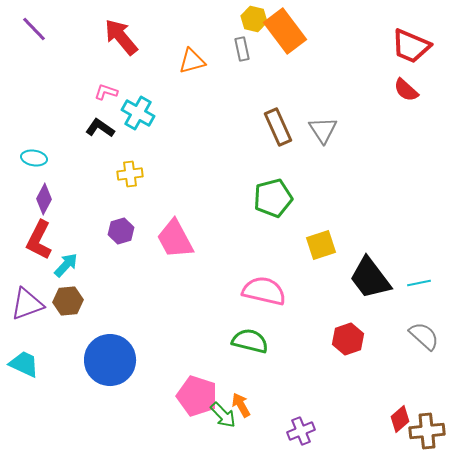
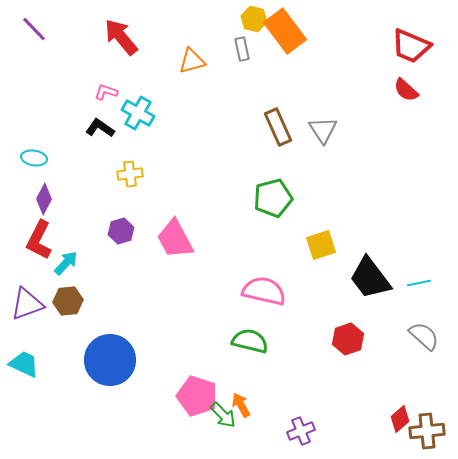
cyan arrow: moved 2 px up
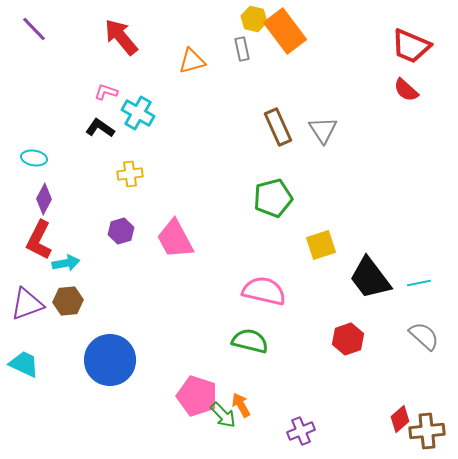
cyan arrow: rotated 36 degrees clockwise
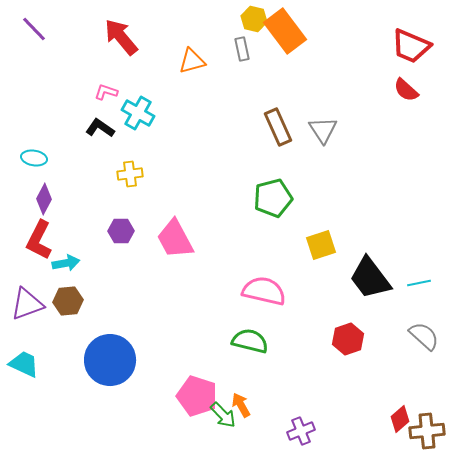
purple hexagon: rotated 15 degrees clockwise
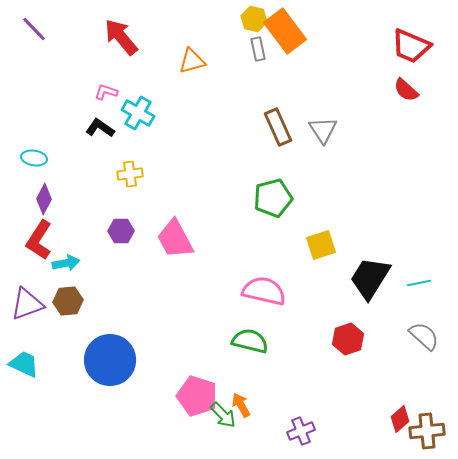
gray rectangle: moved 16 px right
red L-shape: rotated 6 degrees clockwise
black trapezoid: rotated 69 degrees clockwise
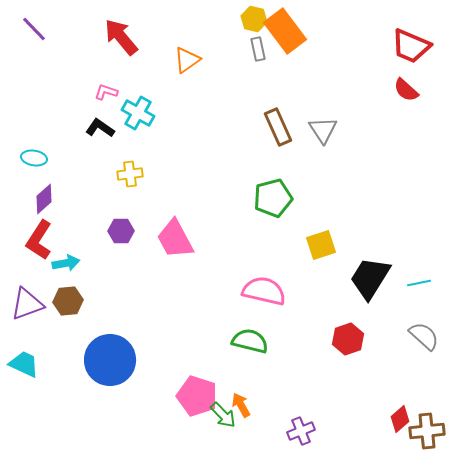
orange triangle: moved 5 px left, 1 px up; rotated 20 degrees counterclockwise
purple diamond: rotated 20 degrees clockwise
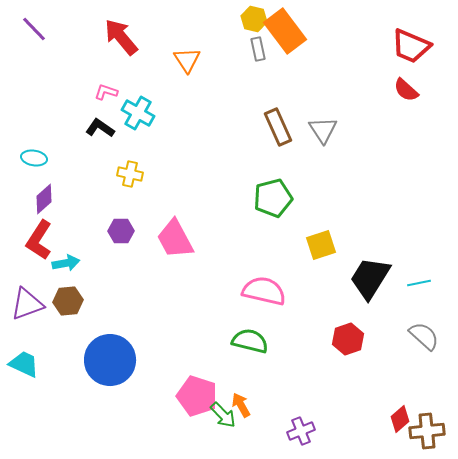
orange triangle: rotated 28 degrees counterclockwise
yellow cross: rotated 20 degrees clockwise
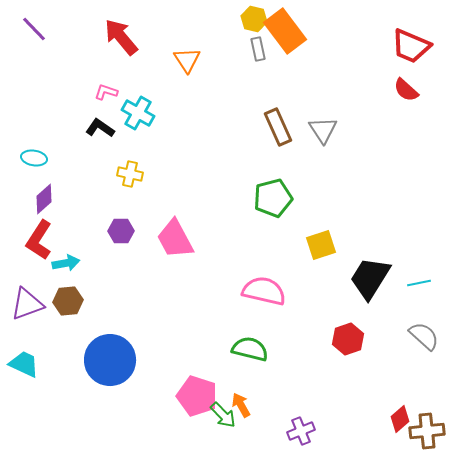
green semicircle: moved 8 px down
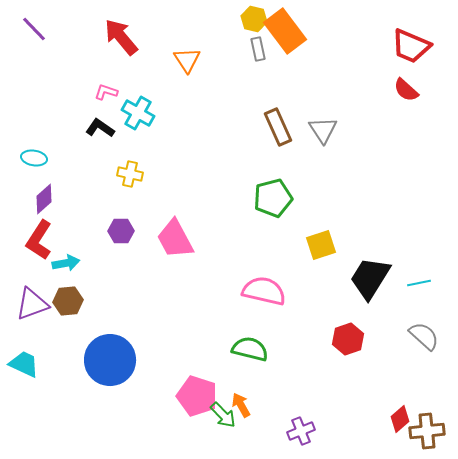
purple triangle: moved 5 px right
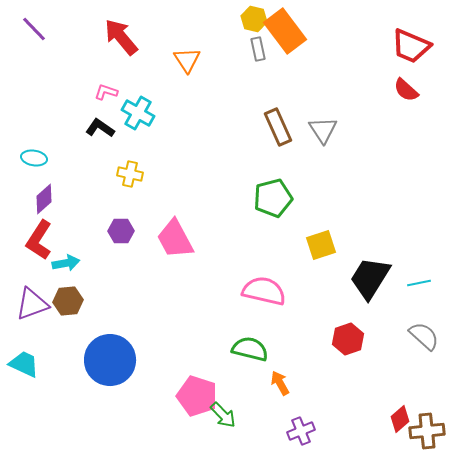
orange arrow: moved 39 px right, 22 px up
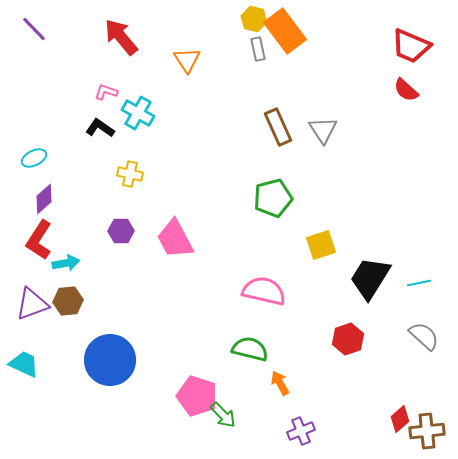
cyan ellipse: rotated 35 degrees counterclockwise
